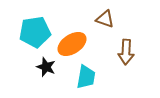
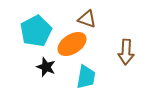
brown triangle: moved 18 px left
cyan pentagon: moved 1 px right, 1 px up; rotated 20 degrees counterclockwise
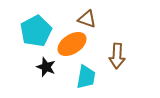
brown arrow: moved 9 px left, 4 px down
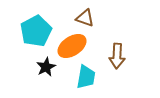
brown triangle: moved 2 px left, 1 px up
orange ellipse: moved 2 px down
black star: rotated 24 degrees clockwise
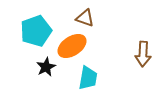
cyan pentagon: rotated 8 degrees clockwise
brown arrow: moved 26 px right, 2 px up
cyan trapezoid: moved 2 px right, 1 px down
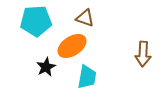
cyan pentagon: moved 10 px up; rotated 16 degrees clockwise
cyan trapezoid: moved 1 px left, 1 px up
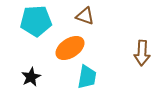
brown triangle: moved 2 px up
orange ellipse: moved 2 px left, 2 px down
brown arrow: moved 1 px left, 1 px up
black star: moved 15 px left, 10 px down
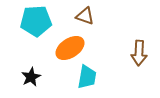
brown arrow: moved 3 px left
